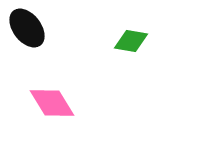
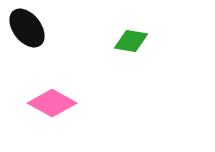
pink diamond: rotated 30 degrees counterclockwise
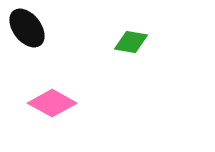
green diamond: moved 1 px down
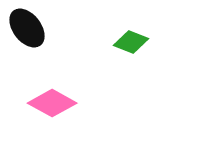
green diamond: rotated 12 degrees clockwise
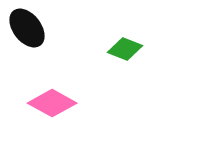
green diamond: moved 6 px left, 7 px down
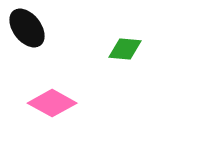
green diamond: rotated 16 degrees counterclockwise
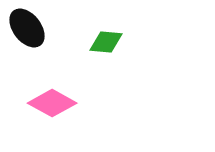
green diamond: moved 19 px left, 7 px up
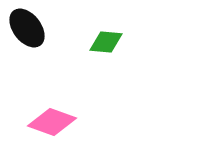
pink diamond: moved 19 px down; rotated 9 degrees counterclockwise
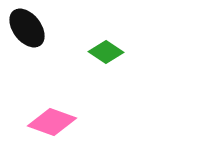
green diamond: moved 10 px down; rotated 28 degrees clockwise
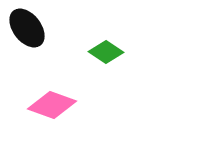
pink diamond: moved 17 px up
